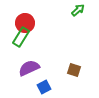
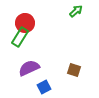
green arrow: moved 2 px left, 1 px down
green rectangle: moved 1 px left
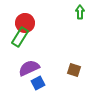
green arrow: moved 4 px right, 1 px down; rotated 48 degrees counterclockwise
blue square: moved 6 px left, 4 px up
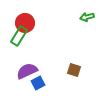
green arrow: moved 7 px right, 5 px down; rotated 104 degrees counterclockwise
green rectangle: moved 1 px left, 1 px up
purple semicircle: moved 2 px left, 3 px down
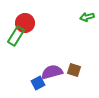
green rectangle: moved 3 px left
purple semicircle: moved 25 px right, 1 px down; rotated 10 degrees clockwise
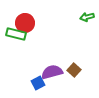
green rectangle: moved 2 px up; rotated 72 degrees clockwise
brown square: rotated 24 degrees clockwise
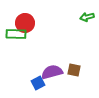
green rectangle: rotated 12 degrees counterclockwise
brown square: rotated 32 degrees counterclockwise
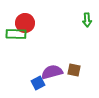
green arrow: moved 3 px down; rotated 80 degrees counterclockwise
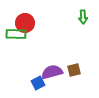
green arrow: moved 4 px left, 3 px up
brown square: rotated 24 degrees counterclockwise
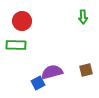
red circle: moved 3 px left, 2 px up
green rectangle: moved 11 px down
brown square: moved 12 px right
